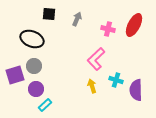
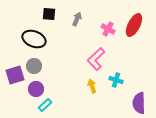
pink cross: rotated 16 degrees clockwise
black ellipse: moved 2 px right
purple semicircle: moved 3 px right, 13 px down
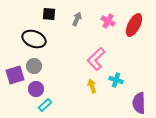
pink cross: moved 8 px up
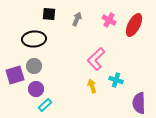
pink cross: moved 1 px right, 1 px up
black ellipse: rotated 25 degrees counterclockwise
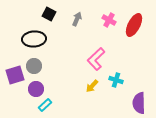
black square: rotated 24 degrees clockwise
yellow arrow: rotated 120 degrees counterclockwise
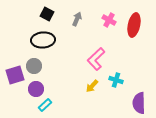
black square: moved 2 px left
red ellipse: rotated 15 degrees counterclockwise
black ellipse: moved 9 px right, 1 px down
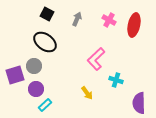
black ellipse: moved 2 px right, 2 px down; rotated 40 degrees clockwise
yellow arrow: moved 5 px left, 7 px down; rotated 80 degrees counterclockwise
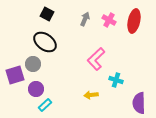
gray arrow: moved 8 px right
red ellipse: moved 4 px up
gray circle: moved 1 px left, 2 px up
yellow arrow: moved 4 px right, 2 px down; rotated 120 degrees clockwise
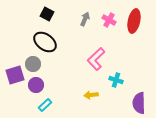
purple circle: moved 4 px up
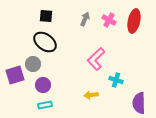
black square: moved 1 px left, 2 px down; rotated 24 degrees counterclockwise
purple circle: moved 7 px right
cyan rectangle: rotated 32 degrees clockwise
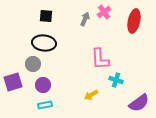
pink cross: moved 5 px left, 8 px up; rotated 24 degrees clockwise
black ellipse: moved 1 px left, 1 px down; rotated 30 degrees counterclockwise
pink L-shape: moved 4 px right; rotated 50 degrees counterclockwise
purple square: moved 2 px left, 7 px down
yellow arrow: rotated 24 degrees counterclockwise
purple semicircle: rotated 125 degrees counterclockwise
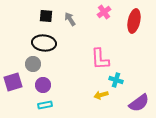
gray arrow: moved 15 px left; rotated 56 degrees counterclockwise
yellow arrow: moved 10 px right; rotated 16 degrees clockwise
